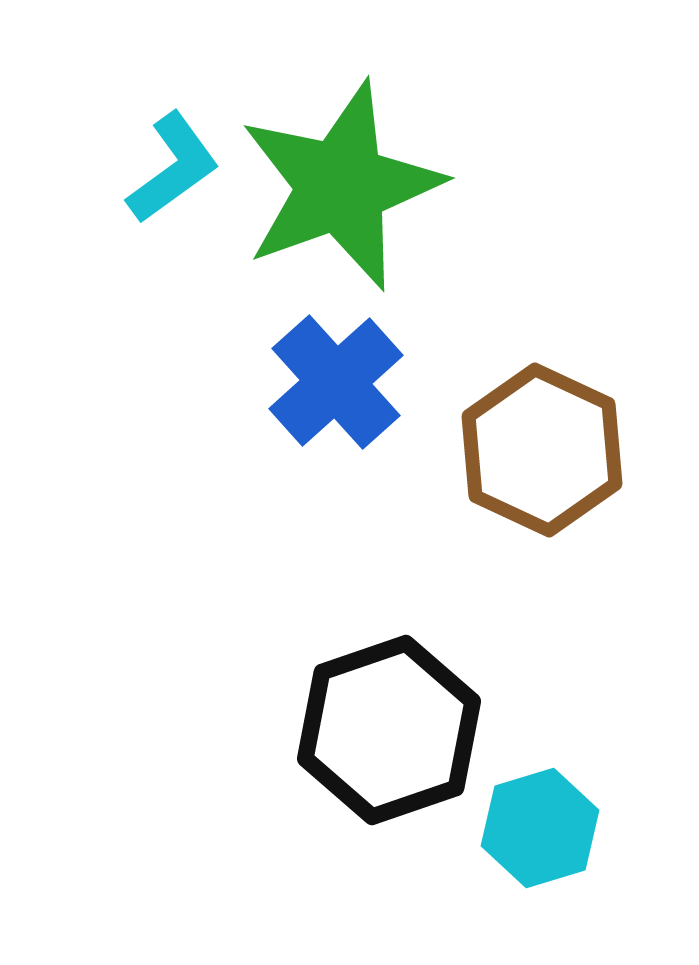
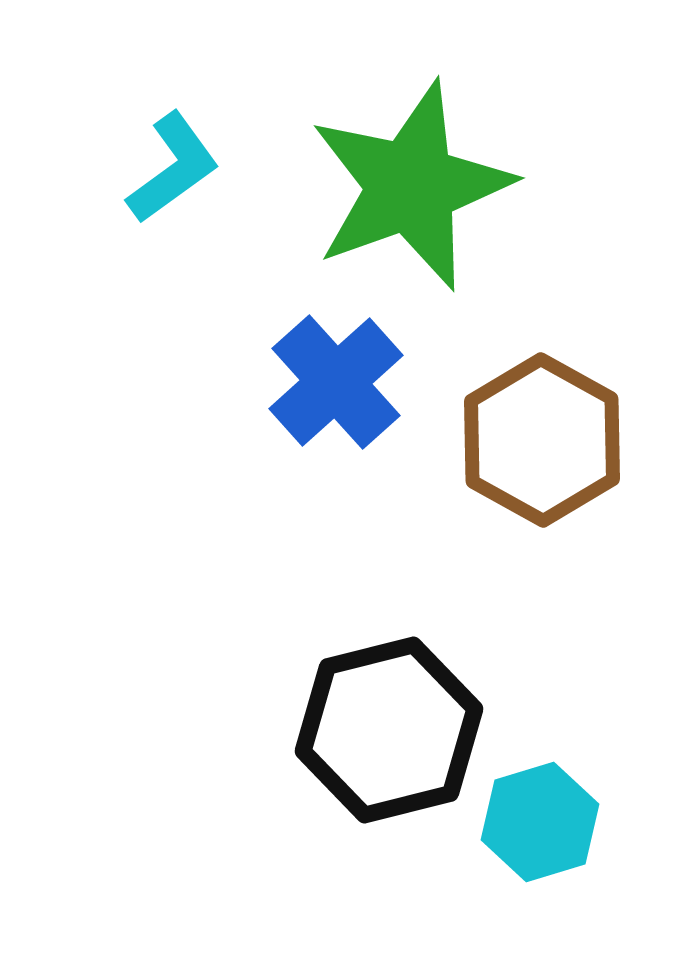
green star: moved 70 px right
brown hexagon: moved 10 px up; rotated 4 degrees clockwise
black hexagon: rotated 5 degrees clockwise
cyan hexagon: moved 6 px up
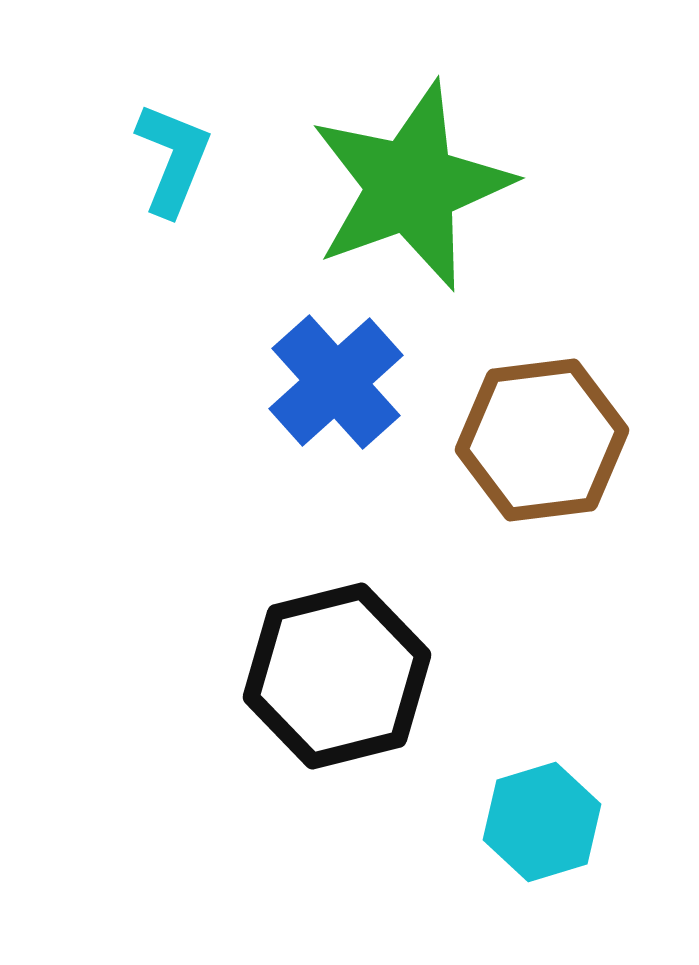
cyan L-shape: moved 9 px up; rotated 32 degrees counterclockwise
brown hexagon: rotated 24 degrees clockwise
black hexagon: moved 52 px left, 54 px up
cyan hexagon: moved 2 px right
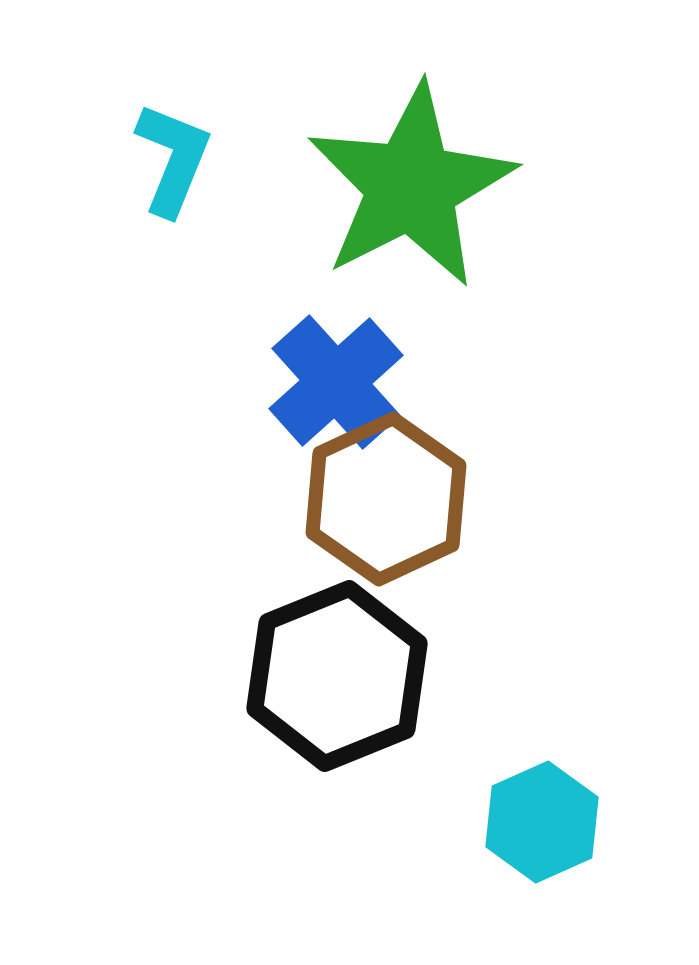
green star: rotated 7 degrees counterclockwise
brown hexagon: moved 156 px left, 59 px down; rotated 18 degrees counterclockwise
black hexagon: rotated 8 degrees counterclockwise
cyan hexagon: rotated 7 degrees counterclockwise
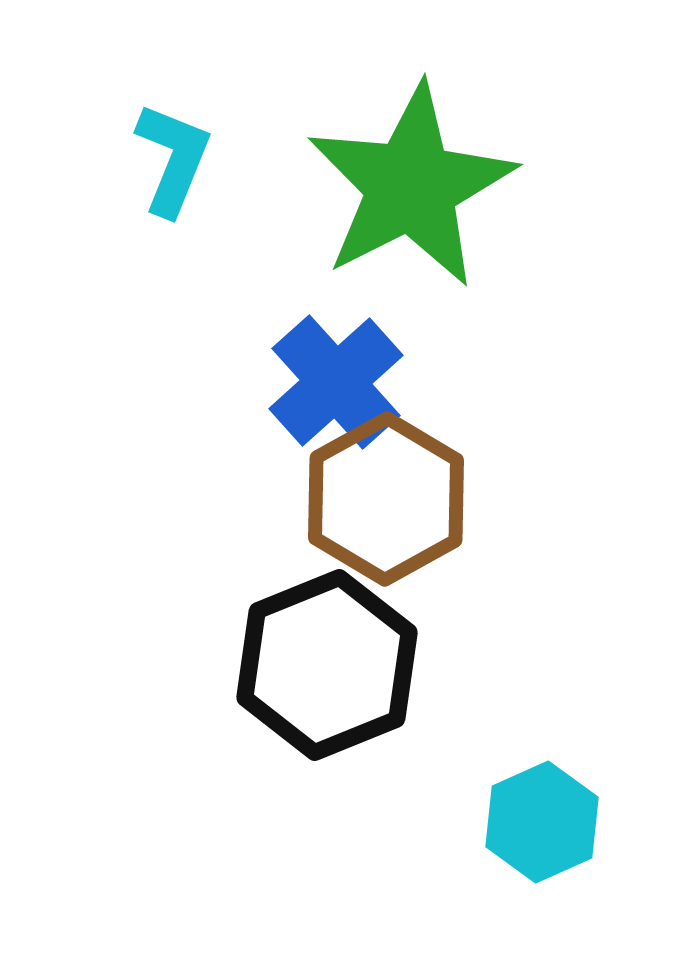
brown hexagon: rotated 4 degrees counterclockwise
black hexagon: moved 10 px left, 11 px up
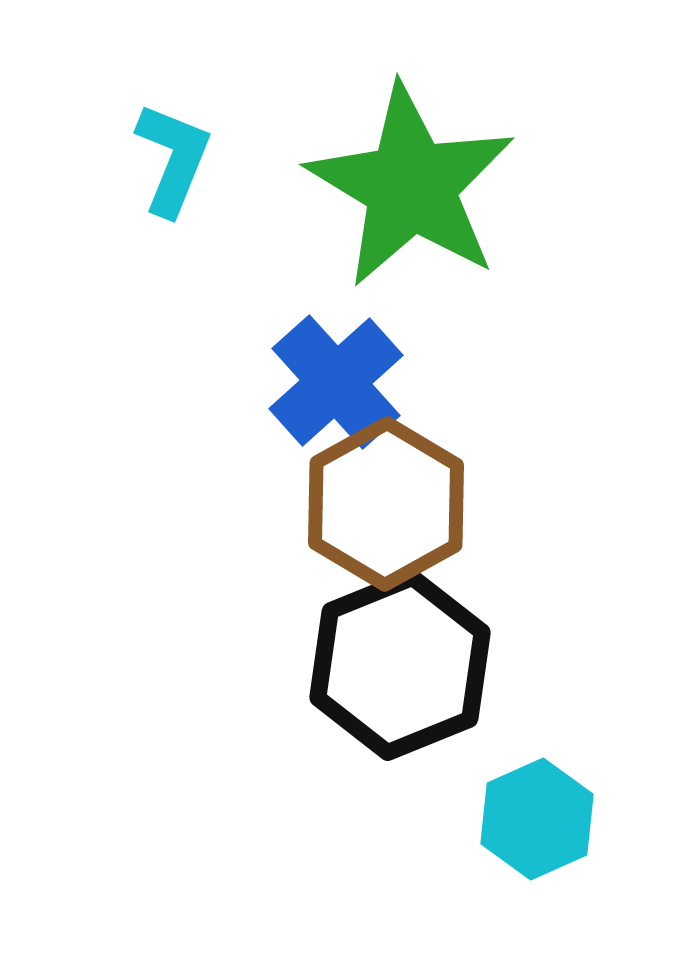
green star: rotated 14 degrees counterclockwise
brown hexagon: moved 5 px down
black hexagon: moved 73 px right
cyan hexagon: moved 5 px left, 3 px up
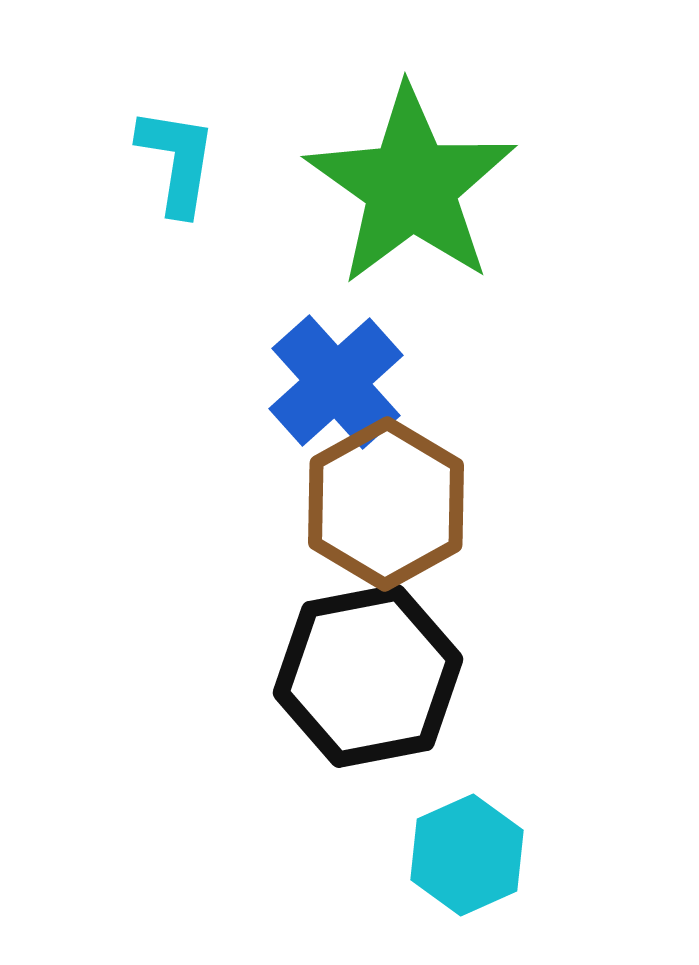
cyan L-shape: moved 4 px right, 2 px down; rotated 13 degrees counterclockwise
green star: rotated 4 degrees clockwise
black hexagon: moved 32 px left, 11 px down; rotated 11 degrees clockwise
cyan hexagon: moved 70 px left, 36 px down
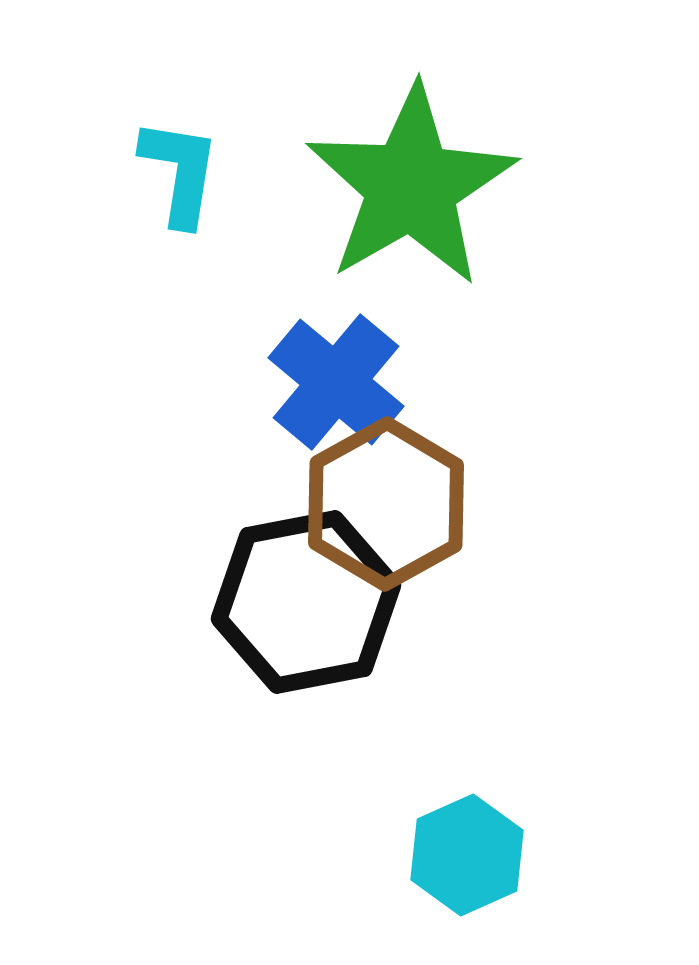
cyan L-shape: moved 3 px right, 11 px down
green star: rotated 7 degrees clockwise
blue cross: rotated 8 degrees counterclockwise
black hexagon: moved 62 px left, 74 px up
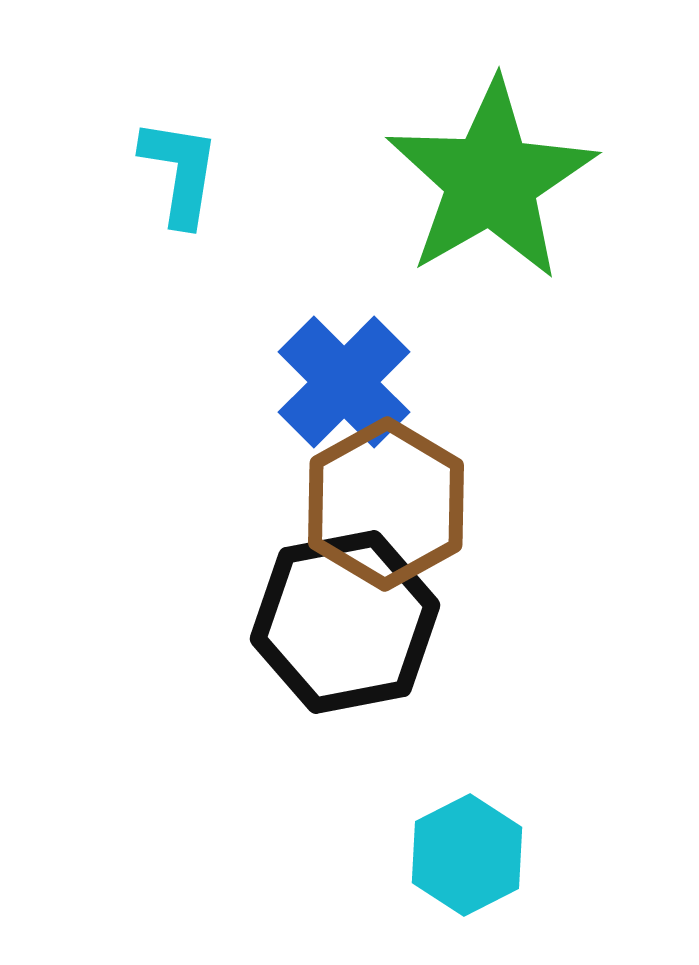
green star: moved 80 px right, 6 px up
blue cross: moved 8 px right; rotated 5 degrees clockwise
black hexagon: moved 39 px right, 20 px down
cyan hexagon: rotated 3 degrees counterclockwise
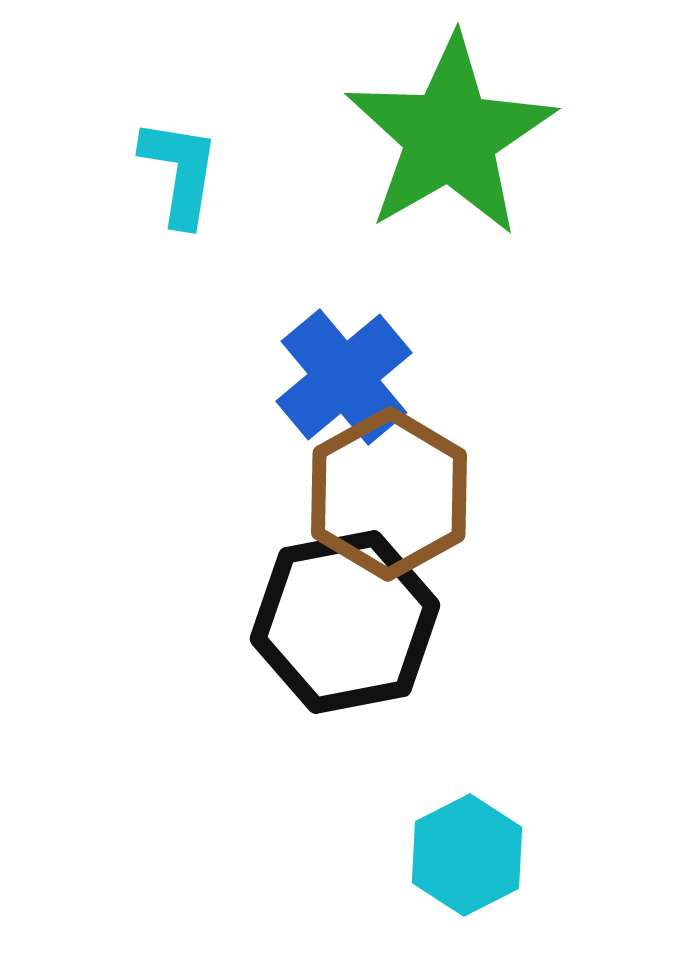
green star: moved 41 px left, 44 px up
blue cross: moved 5 px up; rotated 5 degrees clockwise
brown hexagon: moved 3 px right, 10 px up
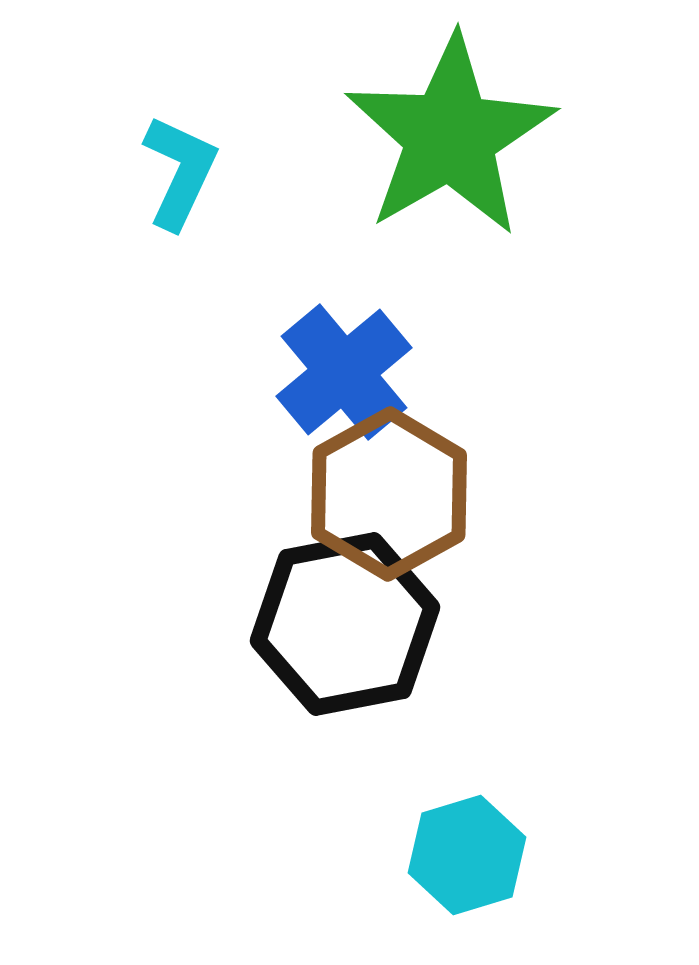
cyan L-shape: rotated 16 degrees clockwise
blue cross: moved 5 px up
black hexagon: moved 2 px down
cyan hexagon: rotated 10 degrees clockwise
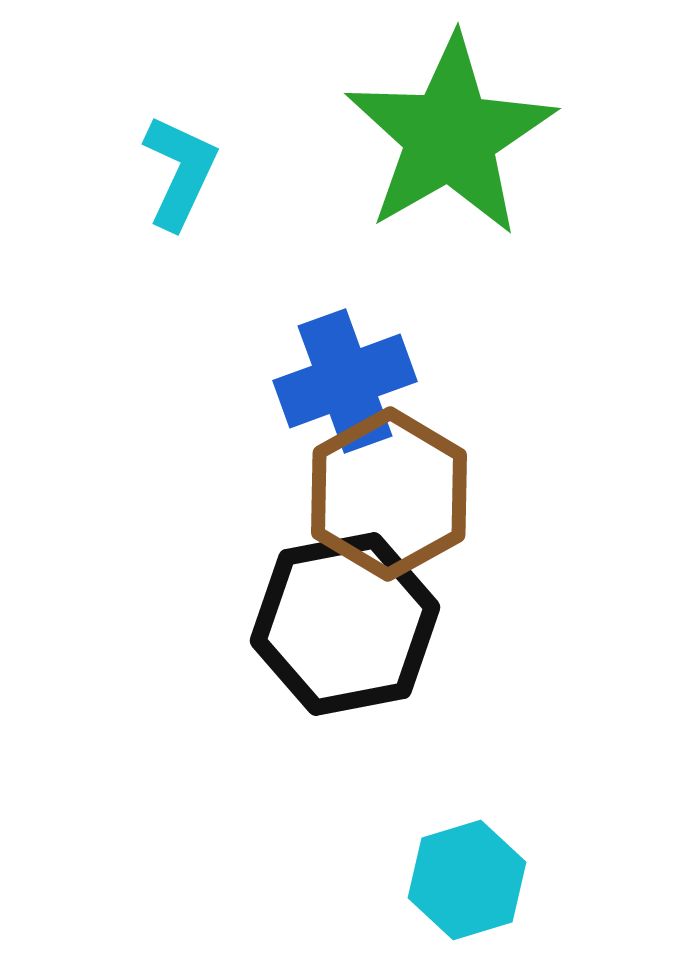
blue cross: moved 1 px right, 9 px down; rotated 20 degrees clockwise
cyan hexagon: moved 25 px down
